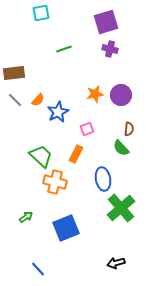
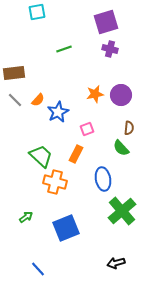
cyan square: moved 4 px left, 1 px up
brown semicircle: moved 1 px up
green cross: moved 1 px right, 3 px down
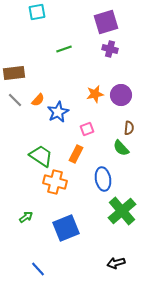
green trapezoid: rotated 10 degrees counterclockwise
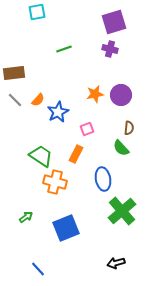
purple square: moved 8 px right
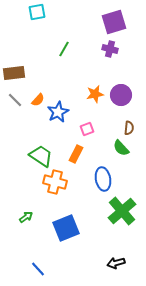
green line: rotated 42 degrees counterclockwise
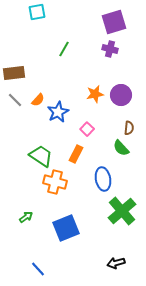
pink square: rotated 24 degrees counterclockwise
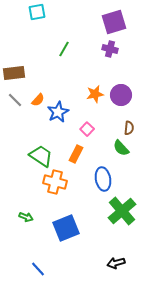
green arrow: rotated 56 degrees clockwise
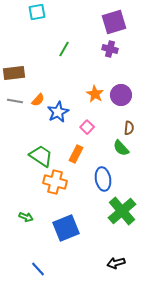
orange star: rotated 30 degrees counterclockwise
gray line: moved 1 px down; rotated 35 degrees counterclockwise
pink square: moved 2 px up
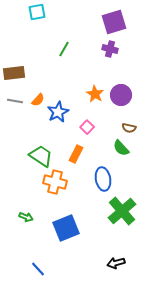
brown semicircle: rotated 96 degrees clockwise
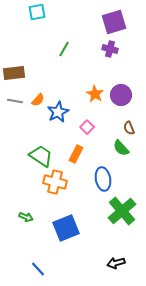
brown semicircle: rotated 56 degrees clockwise
